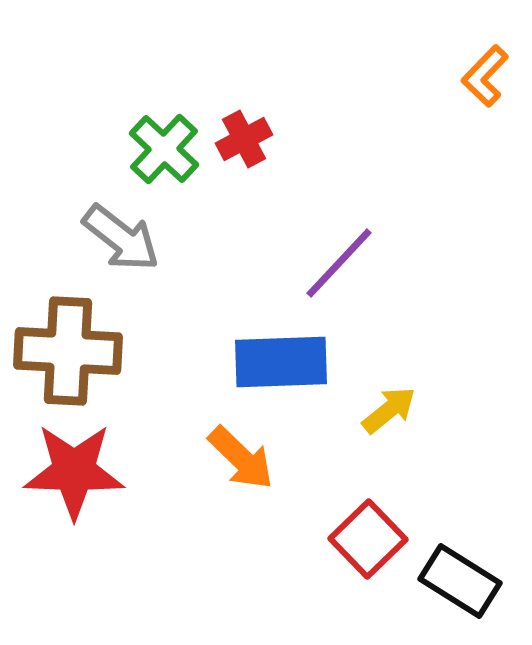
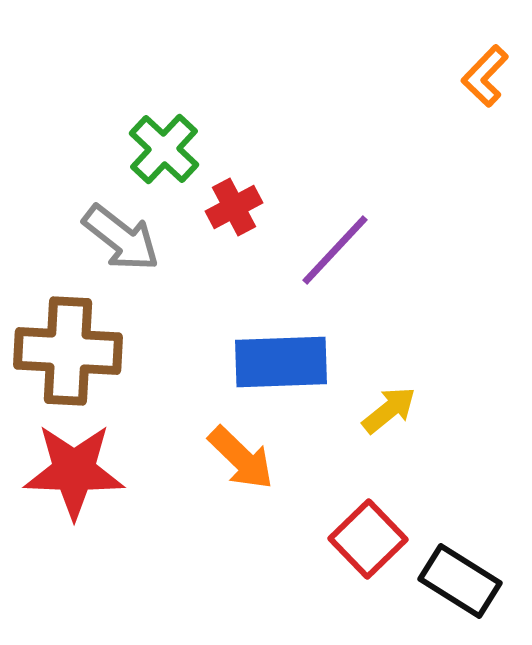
red cross: moved 10 px left, 68 px down
purple line: moved 4 px left, 13 px up
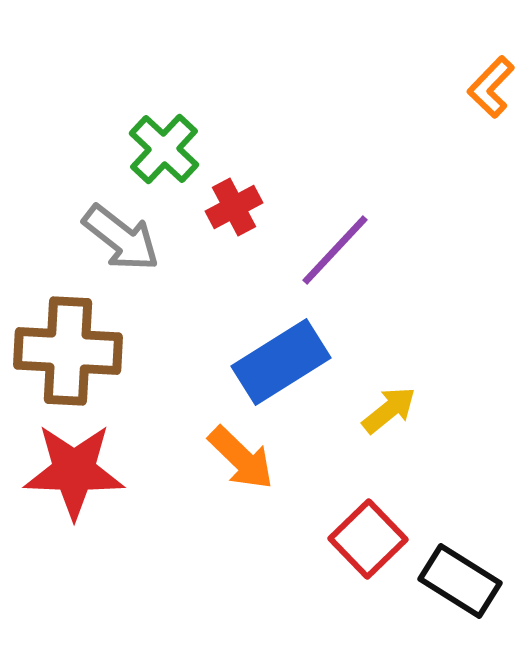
orange L-shape: moved 6 px right, 11 px down
blue rectangle: rotated 30 degrees counterclockwise
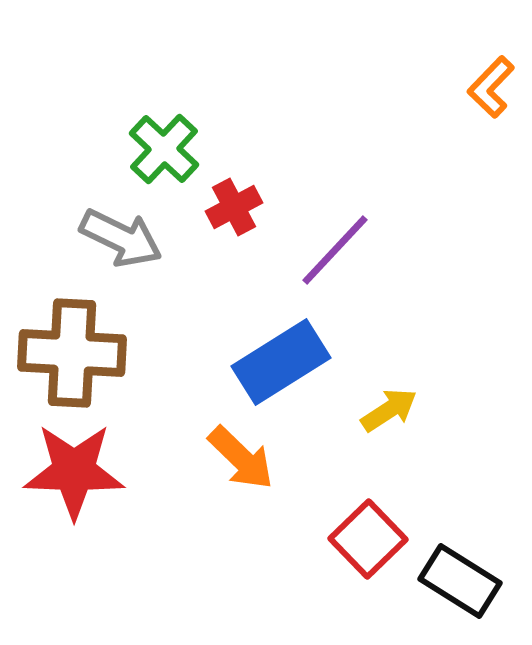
gray arrow: rotated 12 degrees counterclockwise
brown cross: moved 4 px right, 2 px down
yellow arrow: rotated 6 degrees clockwise
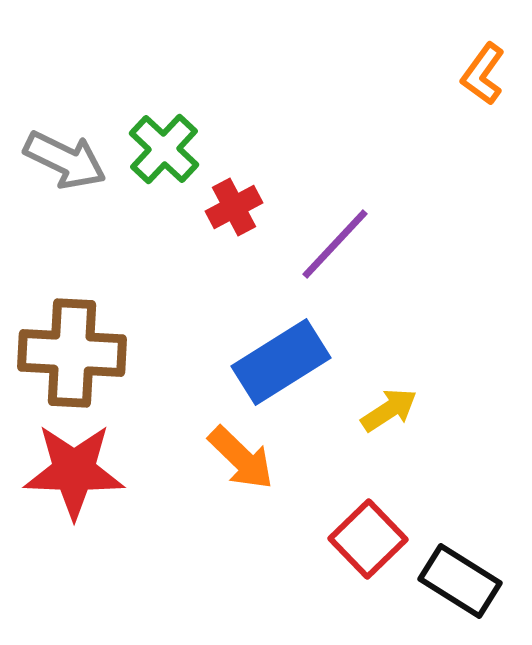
orange L-shape: moved 8 px left, 13 px up; rotated 8 degrees counterclockwise
gray arrow: moved 56 px left, 78 px up
purple line: moved 6 px up
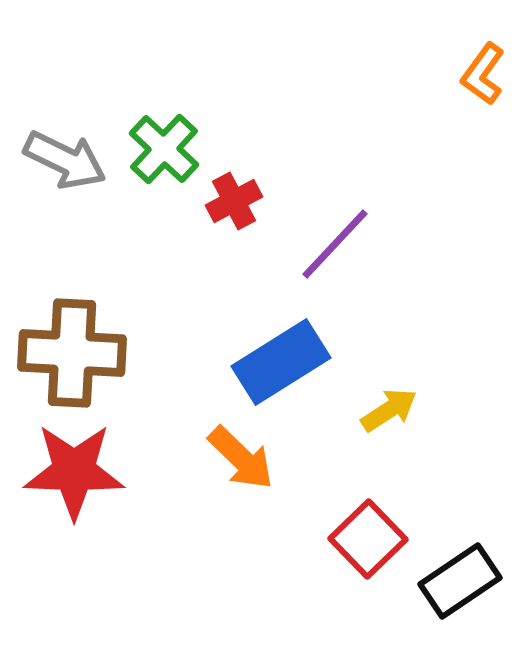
red cross: moved 6 px up
black rectangle: rotated 66 degrees counterclockwise
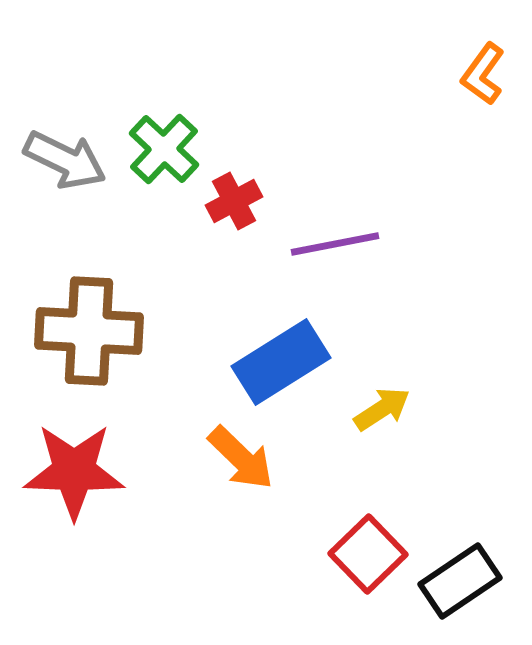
purple line: rotated 36 degrees clockwise
brown cross: moved 17 px right, 22 px up
yellow arrow: moved 7 px left, 1 px up
red square: moved 15 px down
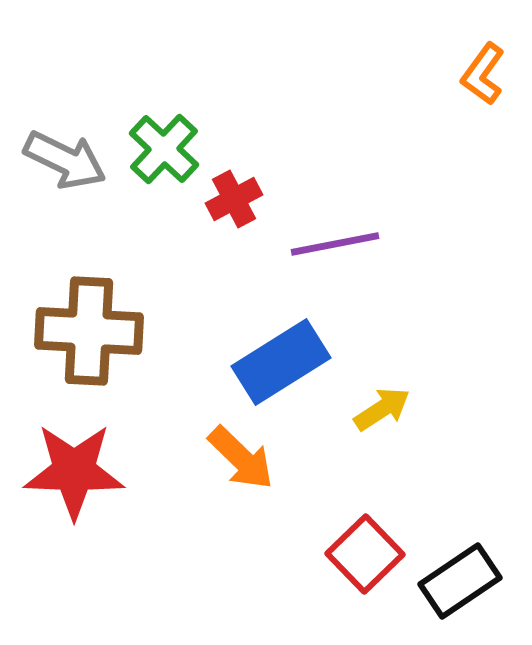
red cross: moved 2 px up
red square: moved 3 px left
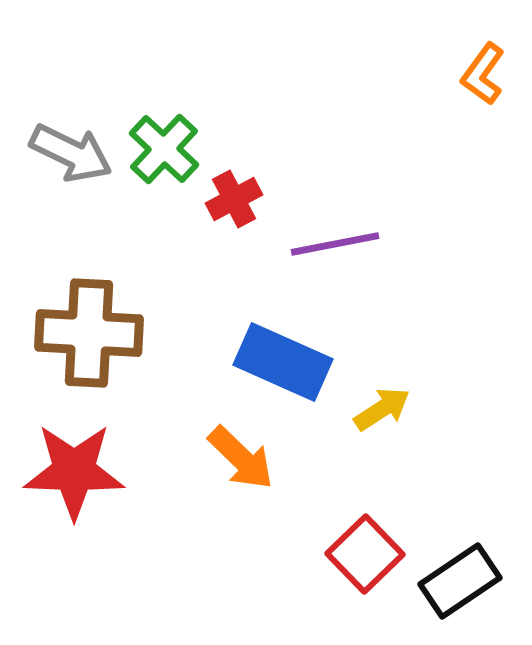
gray arrow: moved 6 px right, 7 px up
brown cross: moved 2 px down
blue rectangle: moved 2 px right; rotated 56 degrees clockwise
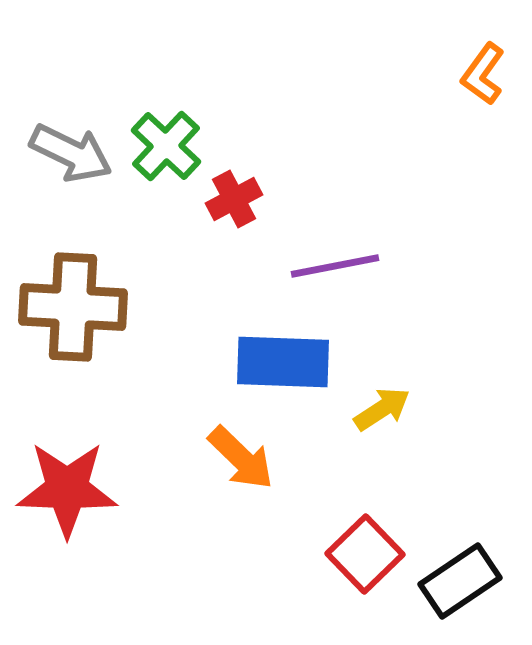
green cross: moved 2 px right, 3 px up
purple line: moved 22 px down
brown cross: moved 16 px left, 26 px up
blue rectangle: rotated 22 degrees counterclockwise
red star: moved 7 px left, 18 px down
